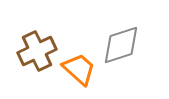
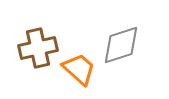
brown cross: moved 1 px right, 3 px up; rotated 12 degrees clockwise
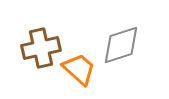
brown cross: moved 3 px right
